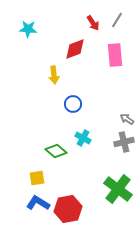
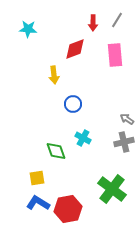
red arrow: rotated 35 degrees clockwise
green diamond: rotated 30 degrees clockwise
green cross: moved 6 px left
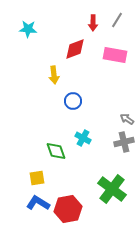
pink rectangle: rotated 75 degrees counterclockwise
blue circle: moved 3 px up
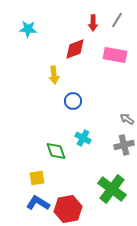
gray cross: moved 3 px down
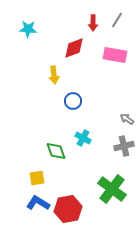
red diamond: moved 1 px left, 1 px up
gray cross: moved 1 px down
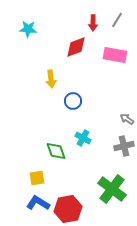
red diamond: moved 2 px right, 1 px up
yellow arrow: moved 3 px left, 4 px down
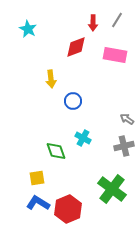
cyan star: rotated 24 degrees clockwise
red hexagon: rotated 12 degrees counterclockwise
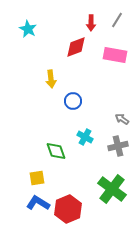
red arrow: moved 2 px left
gray arrow: moved 5 px left
cyan cross: moved 2 px right, 1 px up
gray cross: moved 6 px left
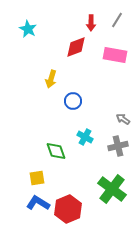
yellow arrow: rotated 24 degrees clockwise
gray arrow: moved 1 px right
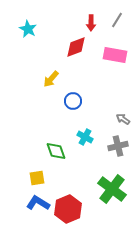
yellow arrow: rotated 24 degrees clockwise
